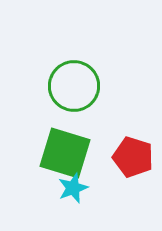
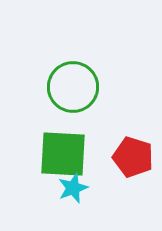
green circle: moved 1 px left, 1 px down
green square: moved 2 px left, 1 px down; rotated 14 degrees counterclockwise
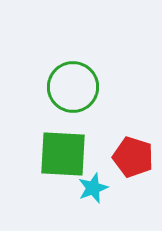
cyan star: moved 20 px right
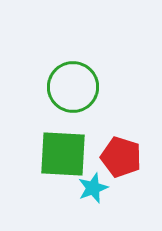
red pentagon: moved 12 px left
